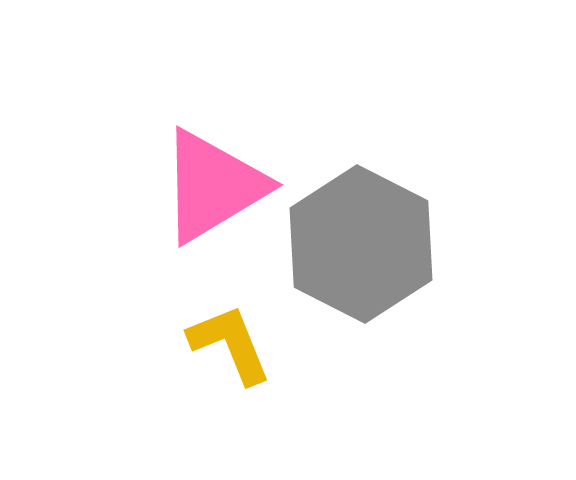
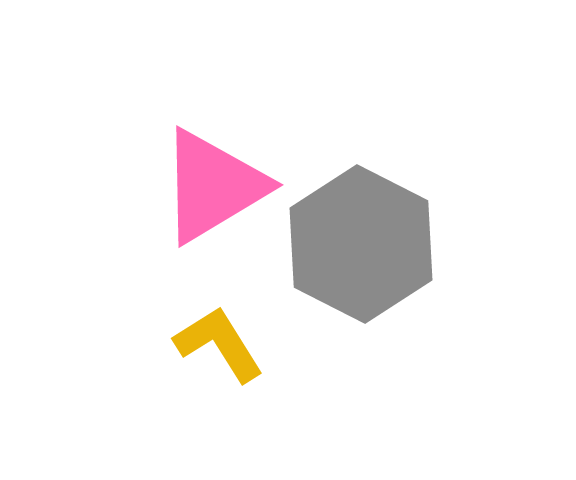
yellow L-shape: moved 11 px left; rotated 10 degrees counterclockwise
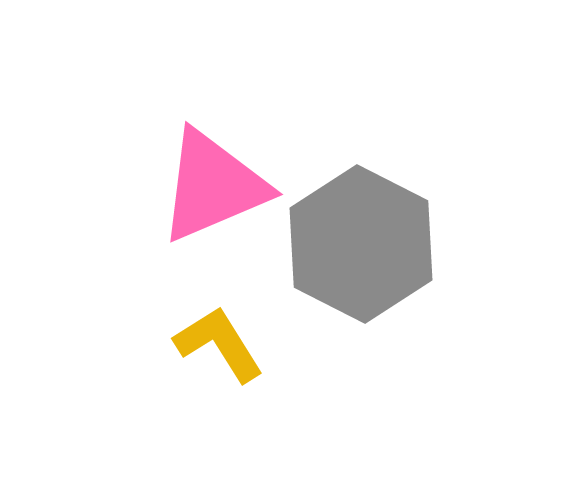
pink triangle: rotated 8 degrees clockwise
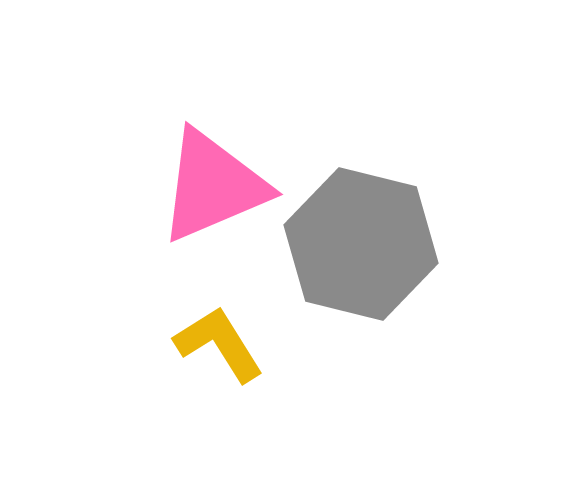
gray hexagon: rotated 13 degrees counterclockwise
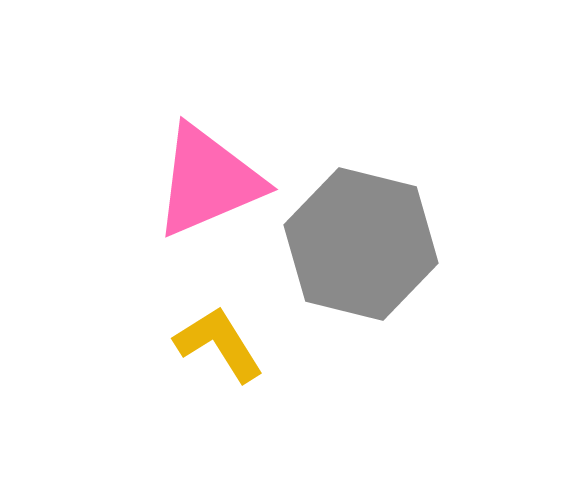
pink triangle: moved 5 px left, 5 px up
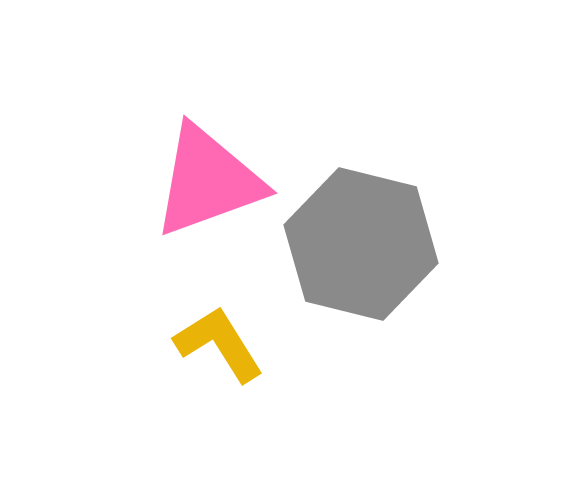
pink triangle: rotated 3 degrees clockwise
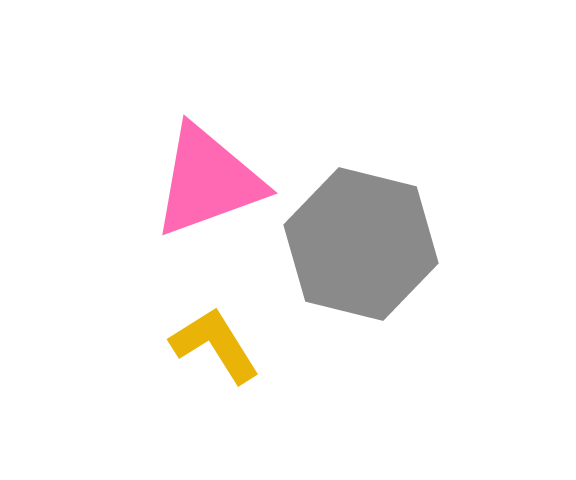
yellow L-shape: moved 4 px left, 1 px down
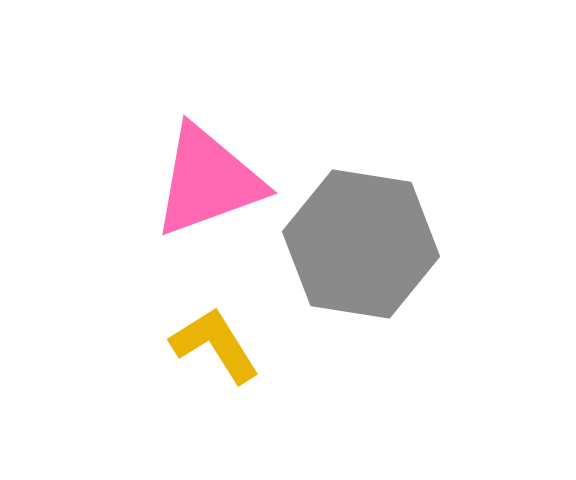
gray hexagon: rotated 5 degrees counterclockwise
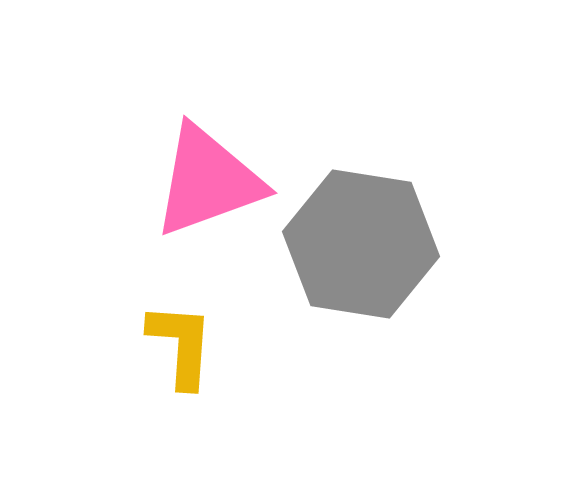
yellow L-shape: moved 34 px left; rotated 36 degrees clockwise
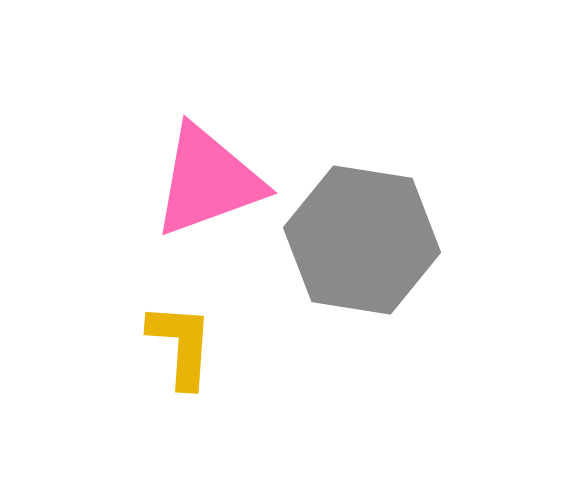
gray hexagon: moved 1 px right, 4 px up
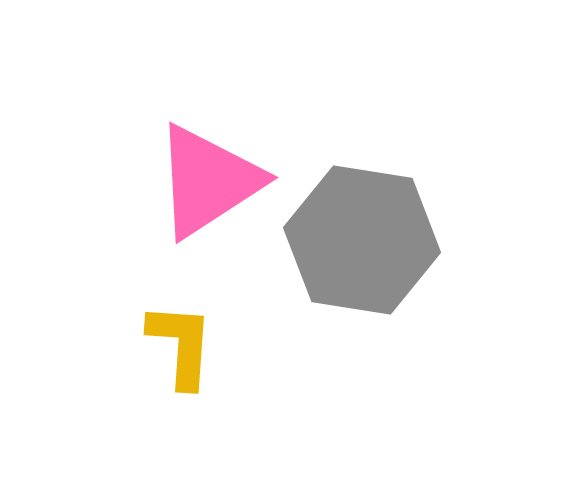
pink triangle: rotated 13 degrees counterclockwise
